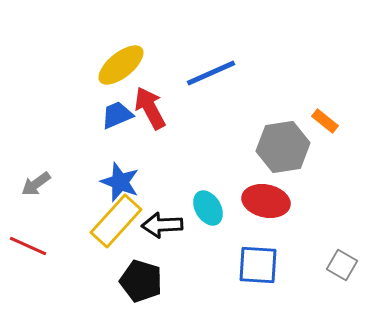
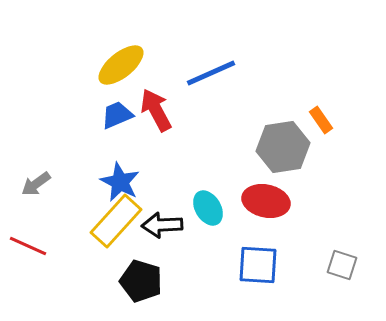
red arrow: moved 6 px right, 2 px down
orange rectangle: moved 4 px left, 1 px up; rotated 16 degrees clockwise
blue star: rotated 6 degrees clockwise
gray square: rotated 12 degrees counterclockwise
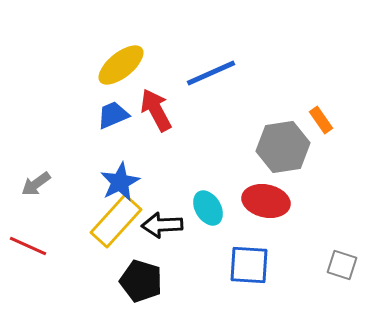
blue trapezoid: moved 4 px left
blue star: rotated 18 degrees clockwise
blue square: moved 9 px left
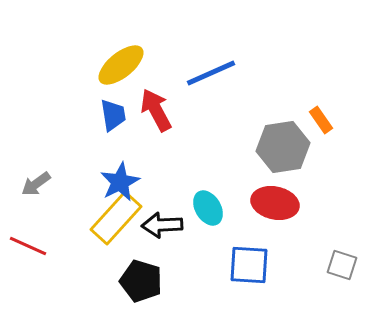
blue trapezoid: rotated 104 degrees clockwise
red ellipse: moved 9 px right, 2 px down
yellow rectangle: moved 3 px up
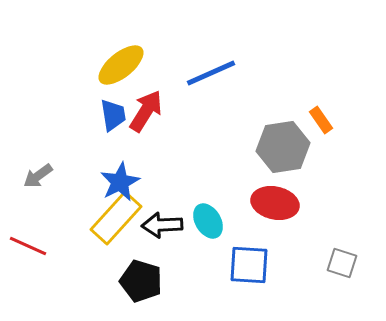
red arrow: moved 10 px left, 1 px down; rotated 60 degrees clockwise
gray arrow: moved 2 px right, 8 px up
cyan ellipse: moved 13 px down
gray square: moved 2 px up
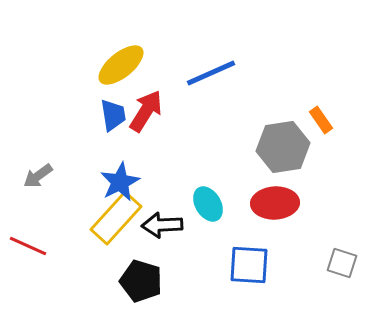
red ellipse: rotated 15 degrees counterclockwise
cyan ellipse: moved 17 px up
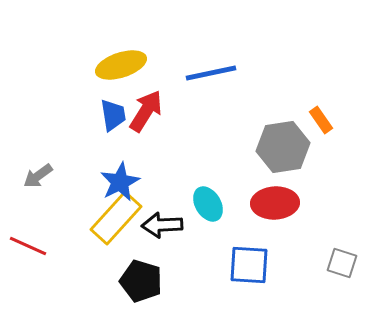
yellow ellipse: rotated 21 degrees clockwise
blue line: rotated 12 degrees clockwise
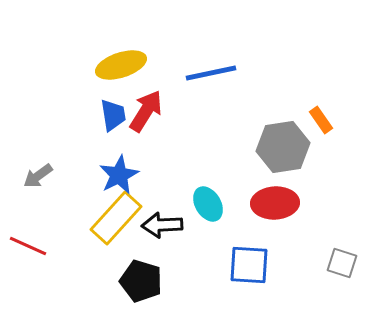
blue star: moved 1 px left, 7 px up
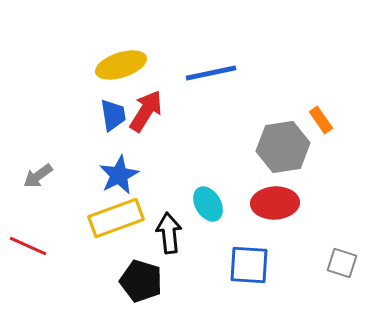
yellow rectangle: rotated 28 degrees clockwise
black arrow: moved 7 px right, 8 px down; rotated 87 degrees clockwise
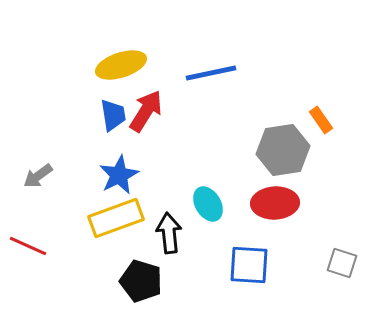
gray hexagon: moved 3 px down
